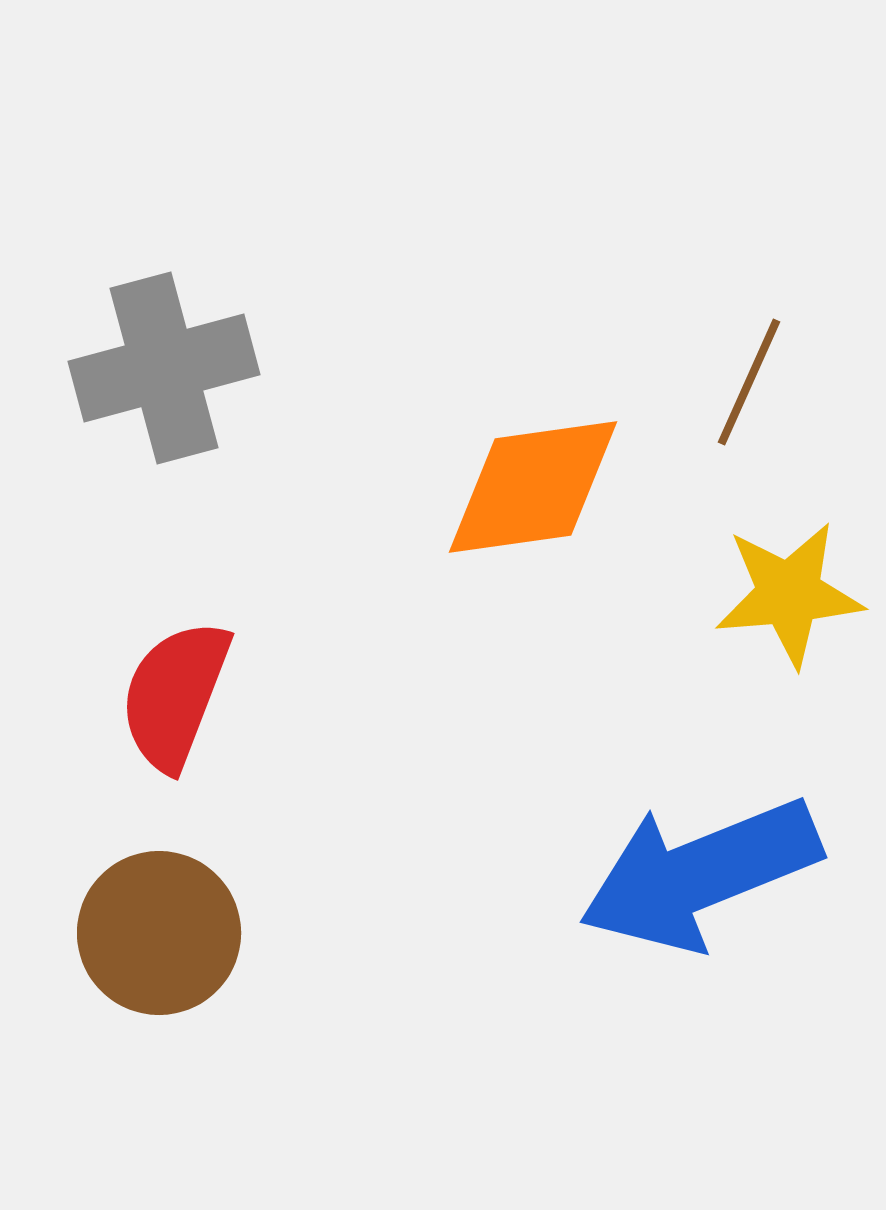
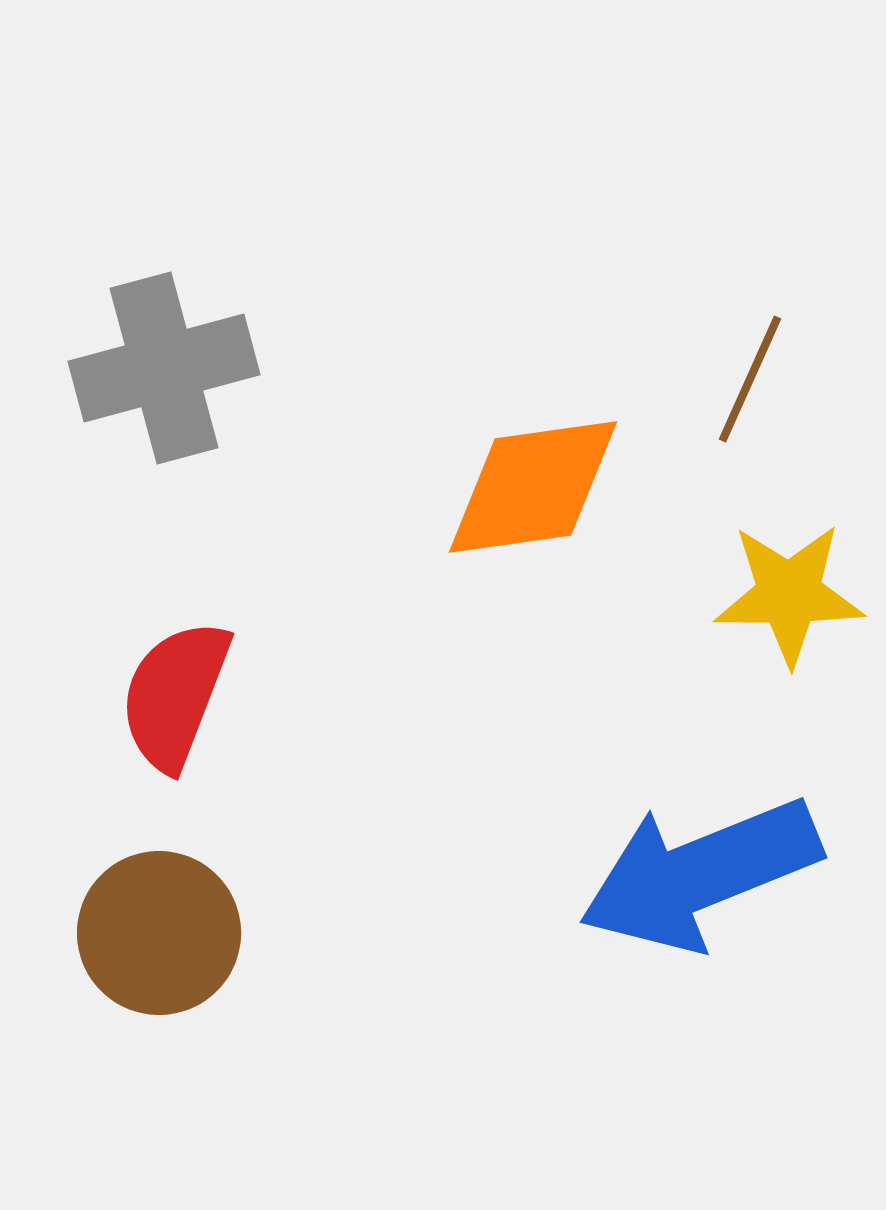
brown line: moved 1 px right, 3 px up
yellow star: rotated 5 degrees clockwise
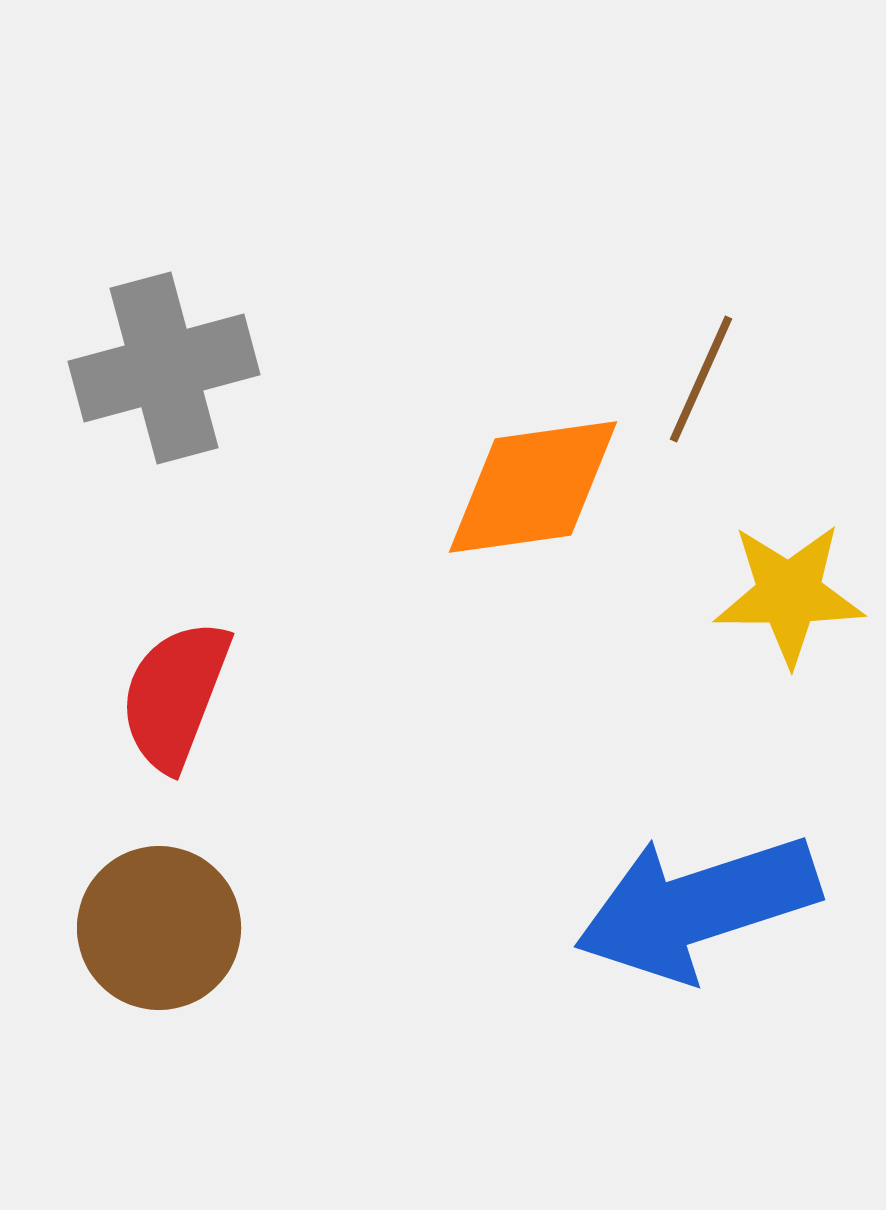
brown line: moved 49 px left
blue arrow: moved 3 px left, 33 px down; rotated 4 degrees clockwise
brown circle: moved 5 px up
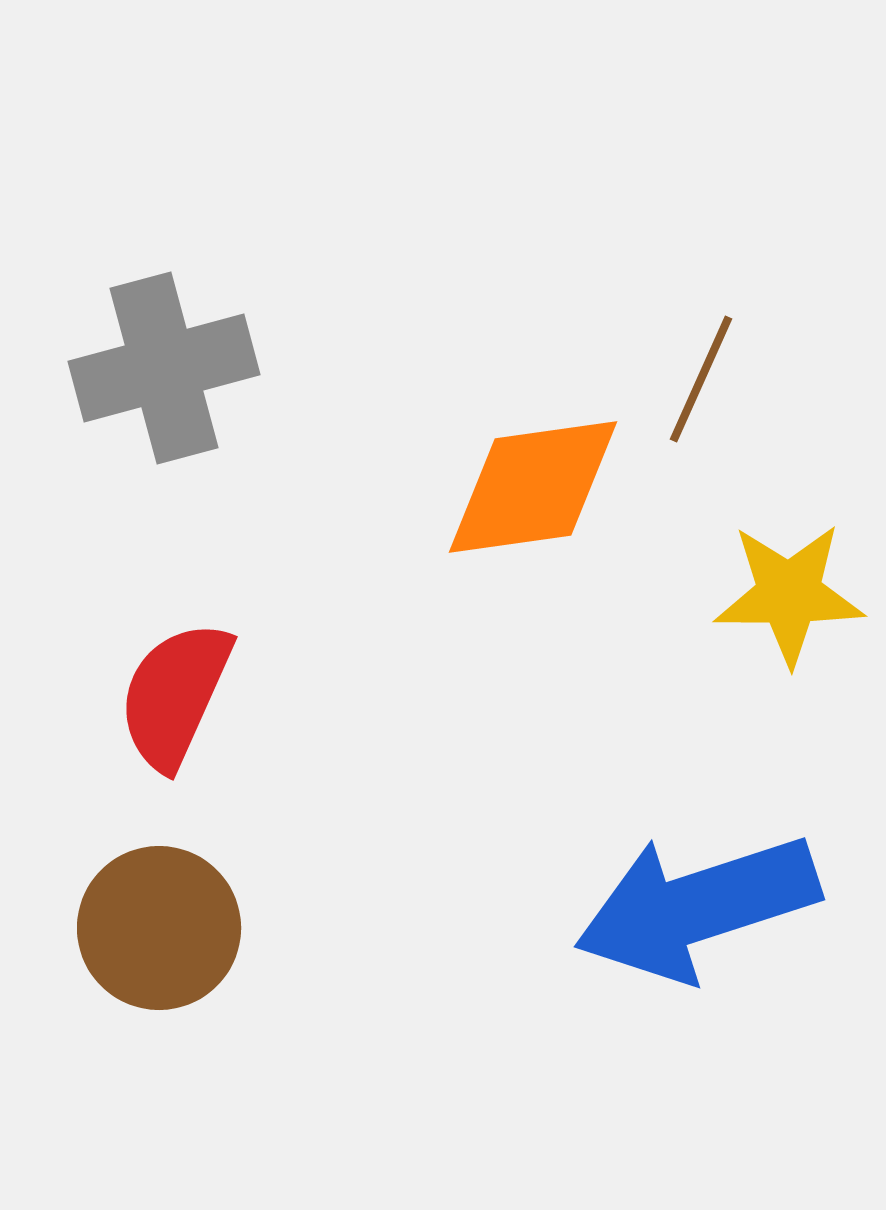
red semicircle: rotated 3 degrees clockwise
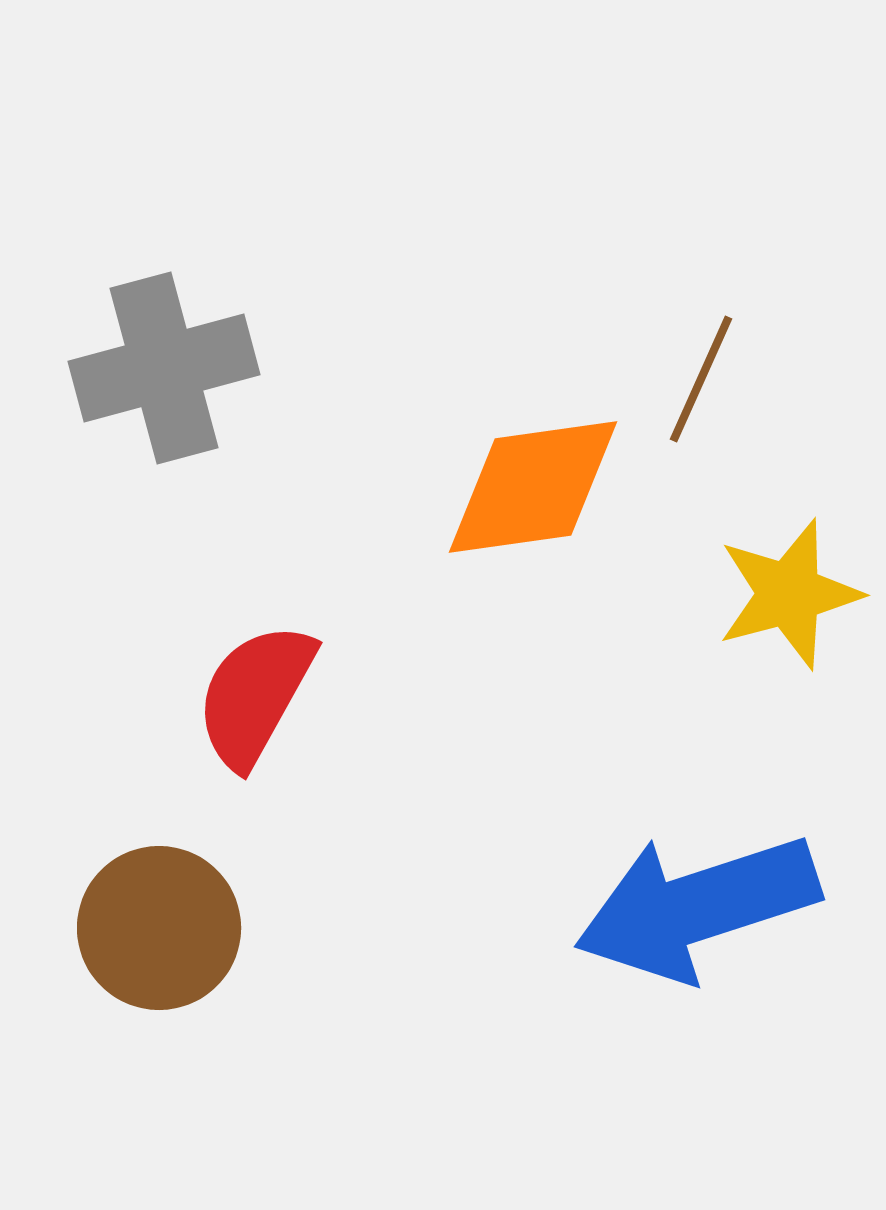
yellow star: rotated 15 degrees counterclockwise
red semicircle: moved 80 px right; rotated 5 degrees clockwise
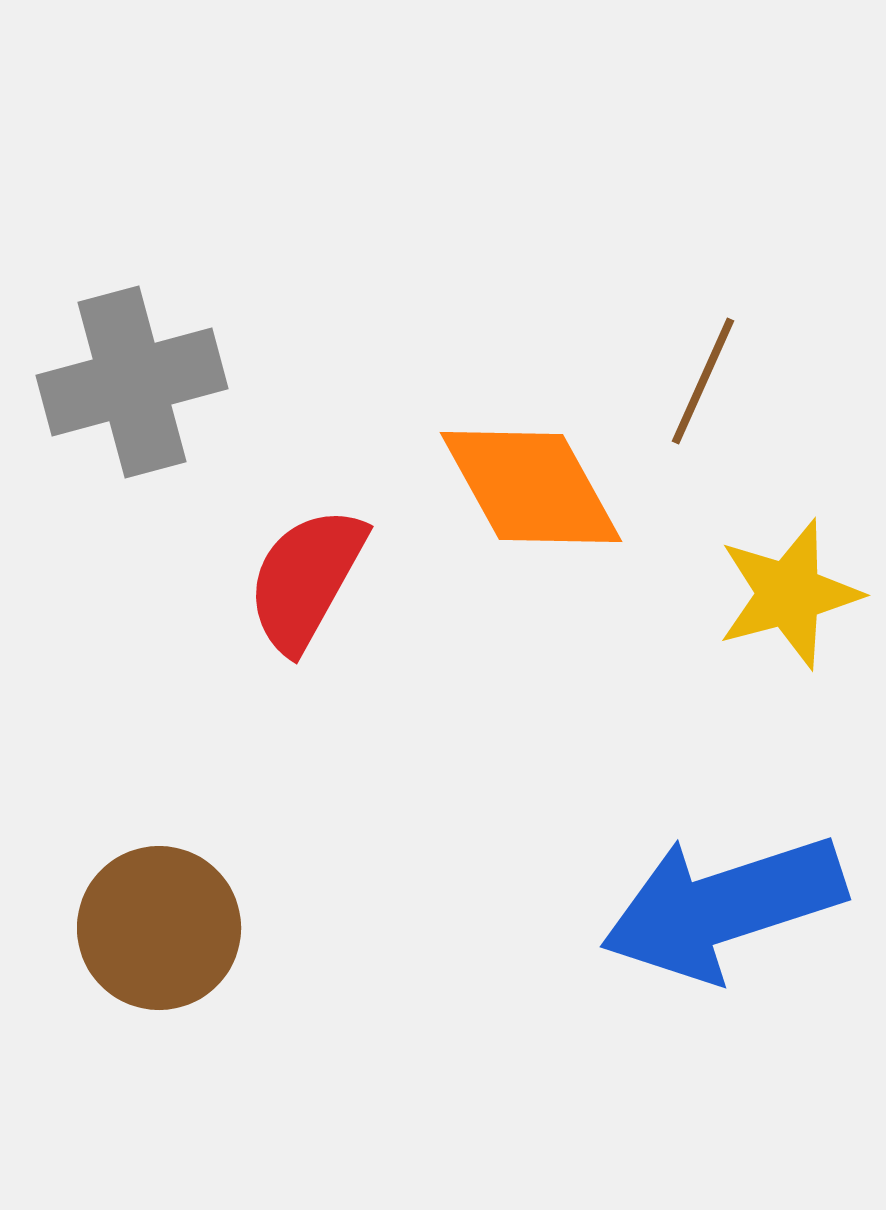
gray cross: moved 32 px left, 14 px down
brown line: moved 2 px right, 2 px down
orange diamond: moved 2 px left; rotated 69 degrees clockwise
red semicircle: moved 51 px right, 116 px up
blue arrow: moved 26 px right
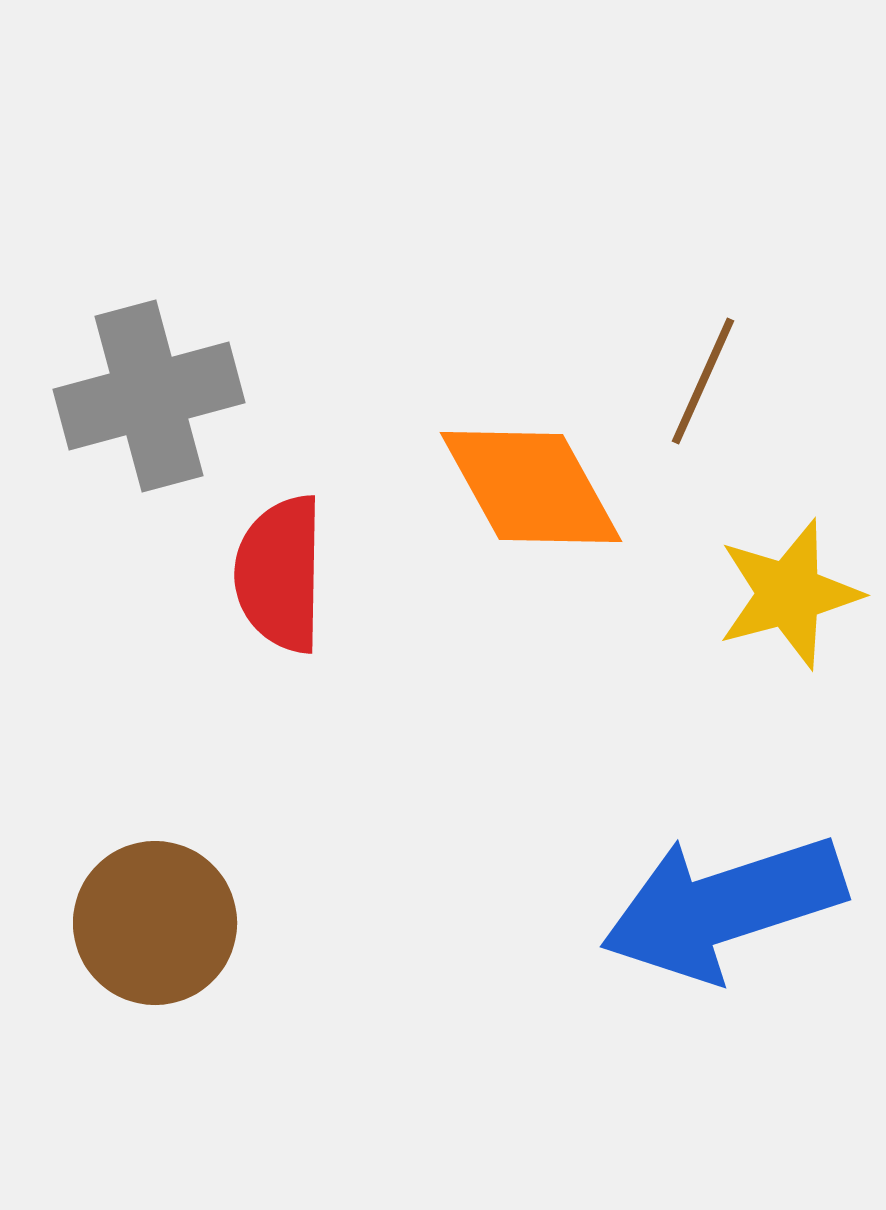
gray cross: moved 17 px right, 14 px down
red semicircle: moved 26 px left, 5 px up; rotated 28 degrees counterclockwise
brown circle: moved 4 px left, 5 px up
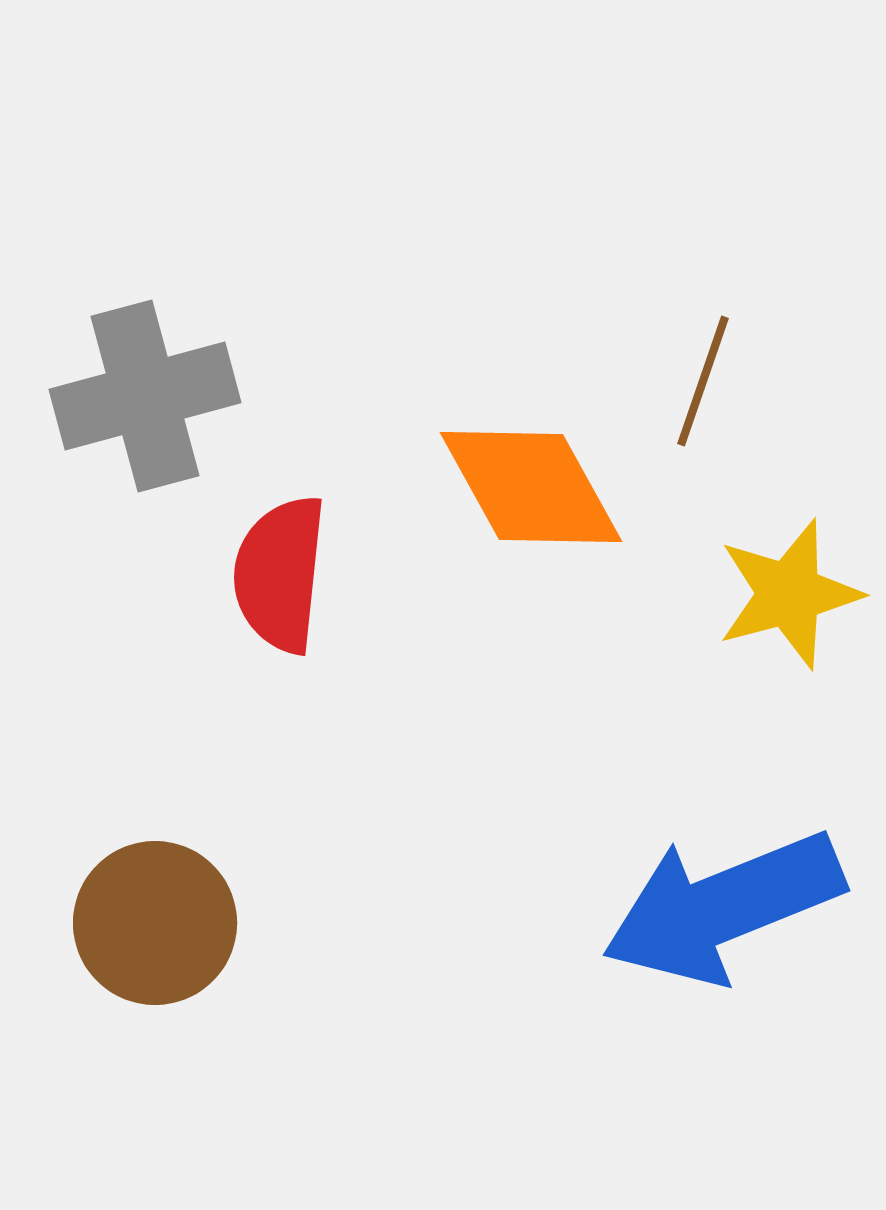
brown line: rotated 5 degrees counterclockwise
gray cross: moved 4 px left
red semicircle: rotated 5 degrees clockwise
blue arrow: rotated 4 degrees counterclockwise
